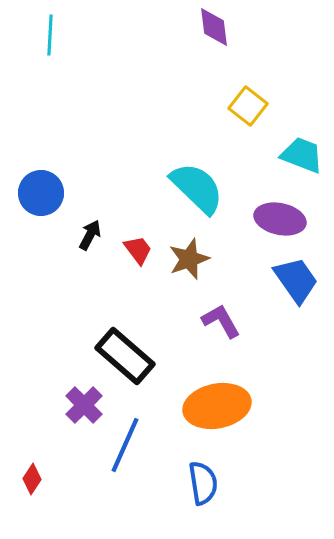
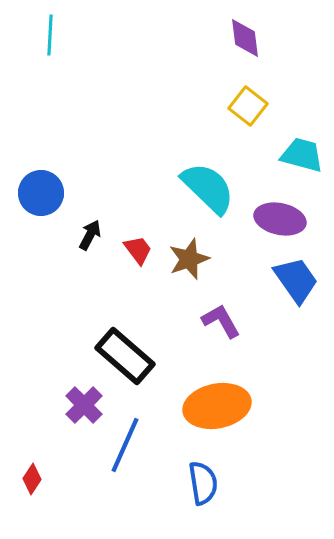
purple diamond: moved 31 px right, 11 px down
cyan trapezoid: rotated 6 degrees counterclockwise
cyan semicircle: moved 11 px right
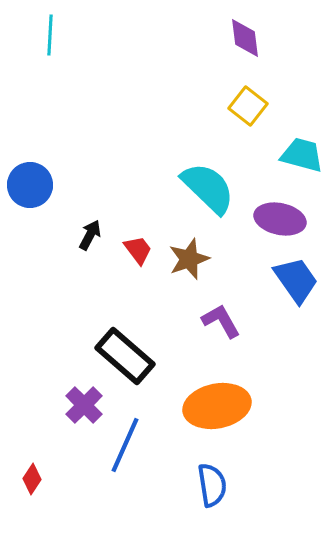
blue circle: moved 11 px left, 8 px up
blue semicircle: moved 9 px right, 2 px down
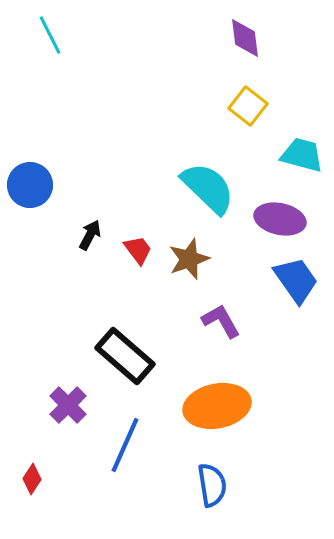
cyan line: rotated 30 degrees counterclockwise
purple cross: moved 16 px left
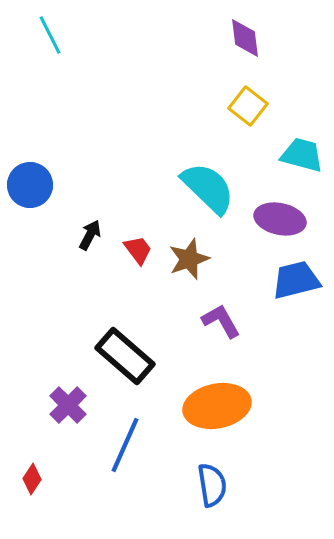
blue trapezoid: rotated 69 degrees counterclockwise
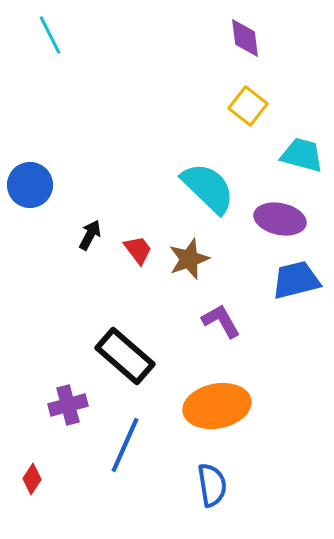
purple cross: rotated 30 degrees clockwise
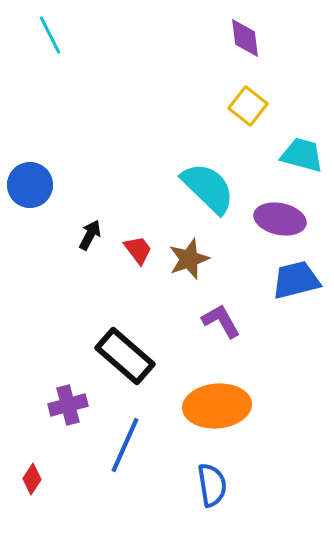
orange ellipse: rotated 6 degrees clockwise
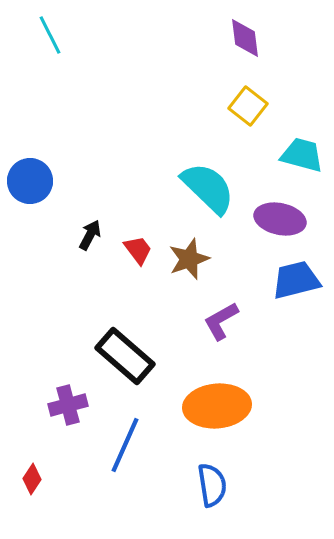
blue circle: moved 4 px up
purple L-shape: rotated 90 degrees counterclockwise
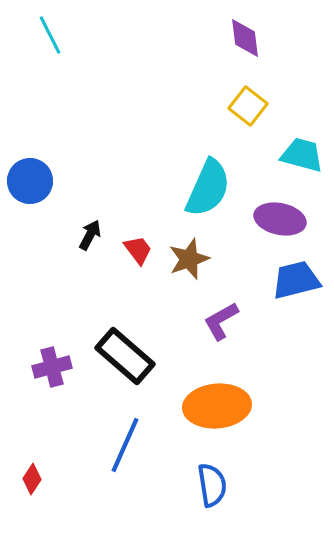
cyan semicircle: rotated 70 degrees clockwise
purple cross: moved 16 px left, 38 px up
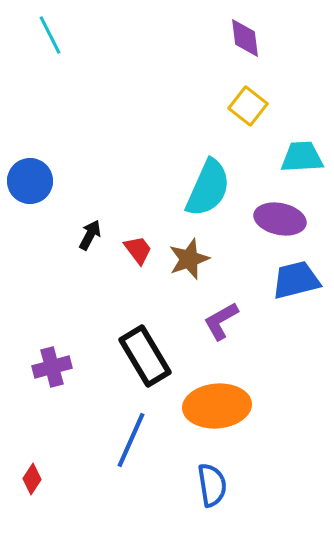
cyan trapezoid: moved 2 px down; rotated 18 degrees counterclockwise
black rectangle: moved 20 px right; rotated 18 degrees clockwise
blue line: moved 6 px right, 5 px up
